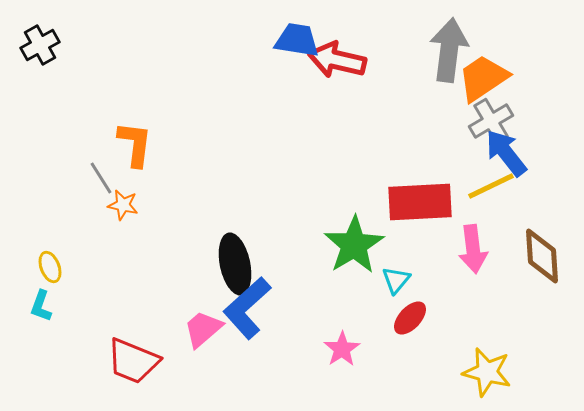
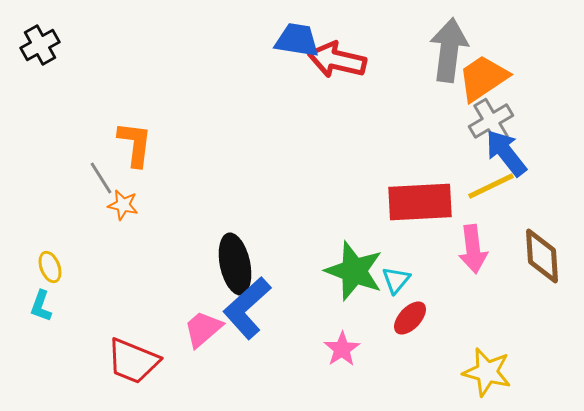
green star: moved 26 px down; rotated 20 degrees counterclockwise
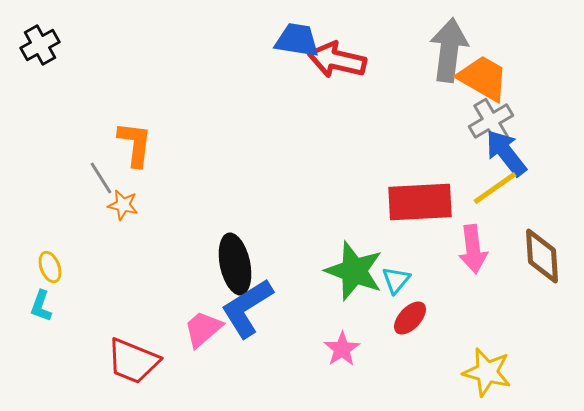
orange trapezoid: rotated 64 degrees clockwise
yellow line: moved 4 px right, 2 px down; rotated 9 degrees counterclockwise
blue L-shape: rotated 10 degrees clockwise
